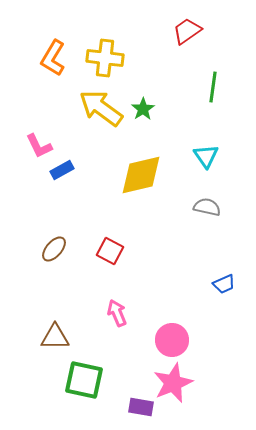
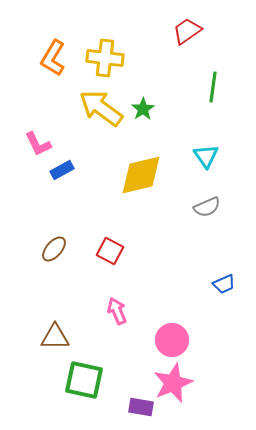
pink L-shape: moved 1 px left, 2 px up
gray semicircle: rotated 144 degrees clockwise
pink arrow: moved 2 px up
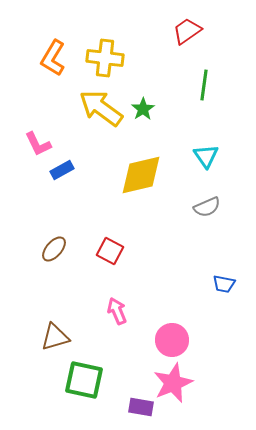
green line: moved 9 px left, 2 px up
blue trapezoid: rotated 35 degrees clockwise
brown triangle: rotated 16 degrees counterclockwise
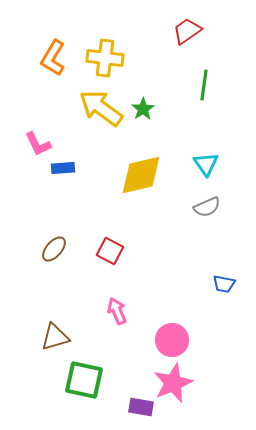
cyan triangle: moved 8 px down
blue rectangle: moved 1 px right, 2 px up; rotated 25 degrees clockwise
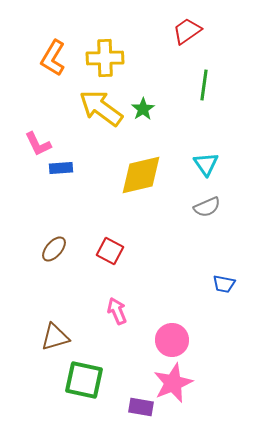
yellow cross: rotated 9 degrees counterclockwise
blue rectangle: moved 2 px left
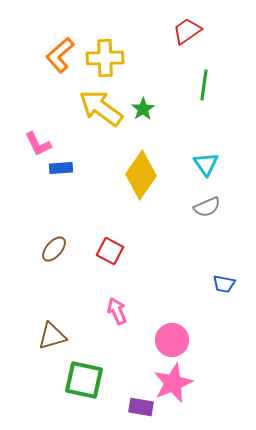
orange L-shape: moved 7 px right, 3 px up; rotated 18 degrees clockwise
yellow diamond: rotated 42 degrees counterclockwise
brown triangle: moved 3 px left, 1 px up
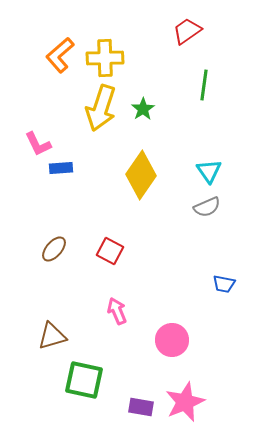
yellow arrow: rotated 108 degrees counterclockwise
cyan triangle: moved 3 px right, 7 px down
pink star: moved 12 px right, 19 px down
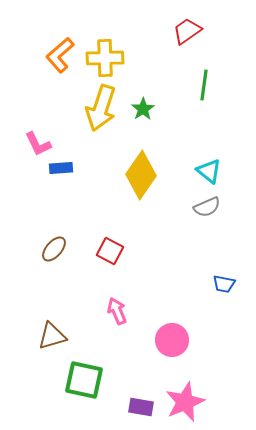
cyan triangle: rotated 16 degrees counterclockwise
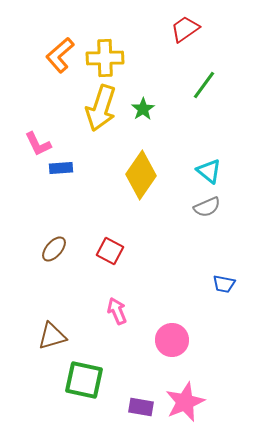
red trapezoid: moved 2 px left, 2 px up
green line: rotated 28 degrees clockwise
